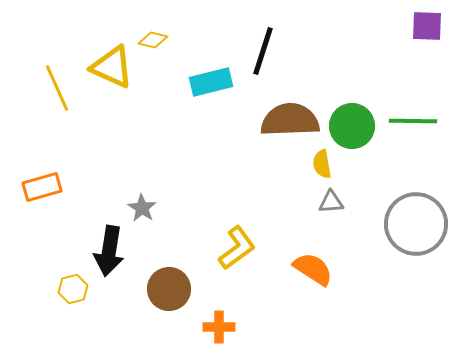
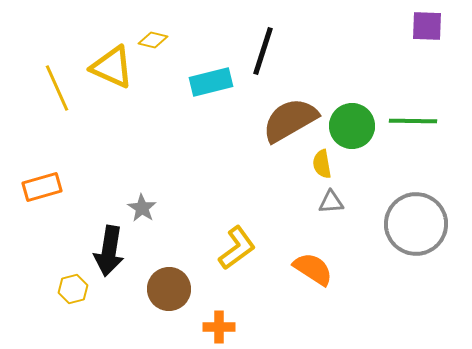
brown semicircle: rotated 28 degrees counterclockwise
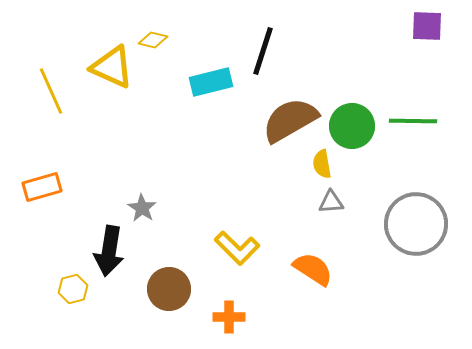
yellow line: moved 6 px left, 3 px down
yellow L-shape: rotated 81 degrees clockwise
orange cross: moved 10 px right, 10 px up
